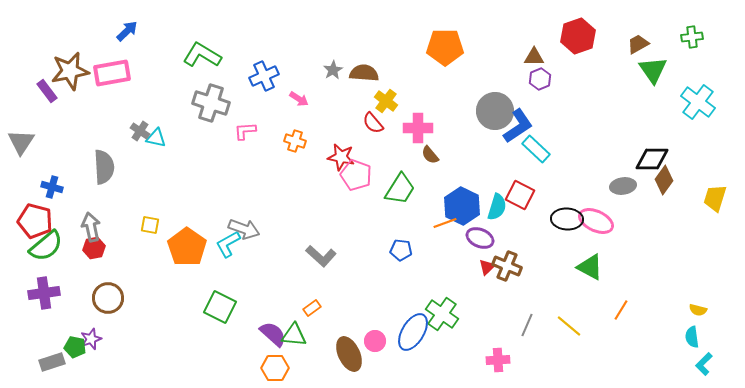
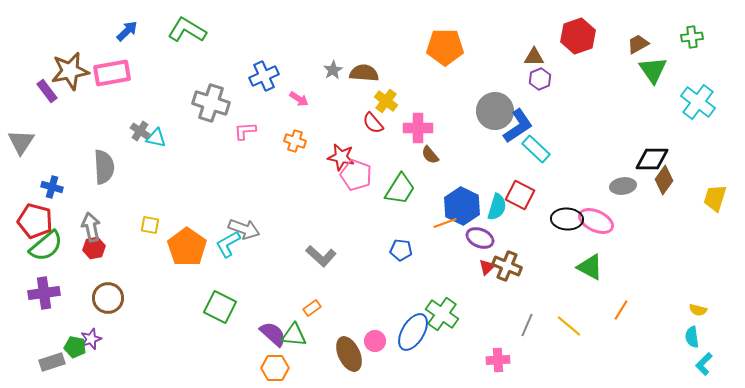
green L-shape at (202, 55): moved 15 px left, 25 px up
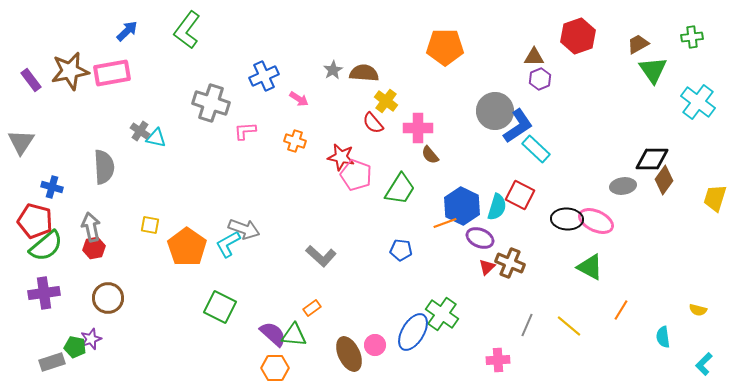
green L-shape at (187, 30): rotated 84 degrees counterclockwise
purple rectangle at (47, 91): moved 16 px left, 11 px up
brown cross at (507, 266): moved 3 px right, 3 px up
cyan semicircle at (692, 337): moved 29 px left
pink circle at (375, 341): moved 4 px down
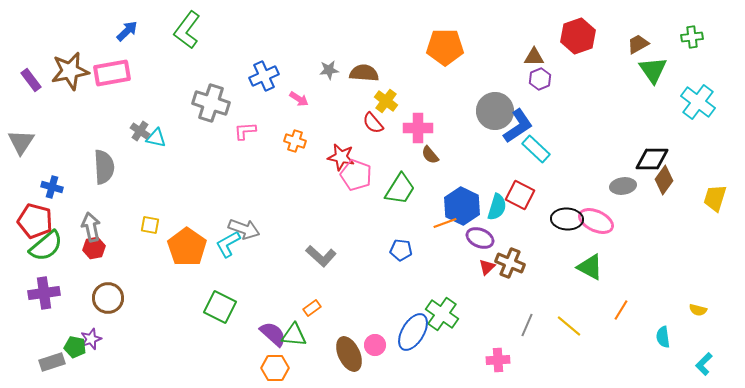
gray star at (333, 70): moved 4 px left; rotated 24 degrees clockwise
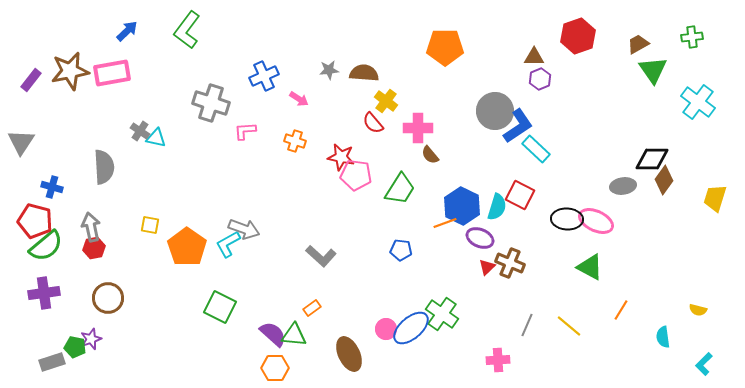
purple rectangle at (31, 80): rotated 75 degrees clockwise
pink pentagon at (356, 175): rotated 12 degrees counterclockwise
blue ellipse at (413, 332): moved 2 px left, 4 px up; rotated 18 degrees clockwise
pink circle at (375, 345): moved 11 px right, 16 px up
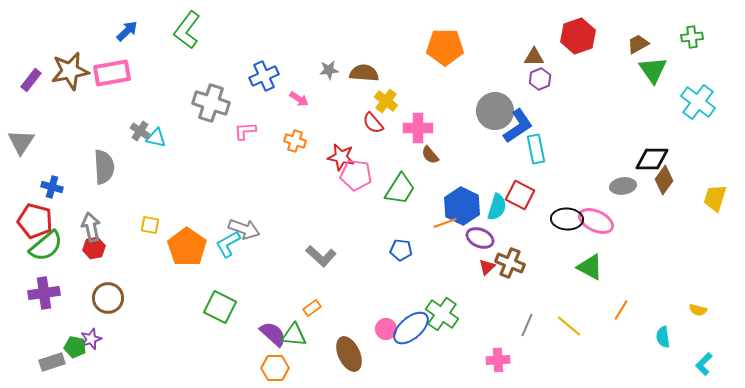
cyan rectangle at (536, 149): rotated 36 degrees clockwise
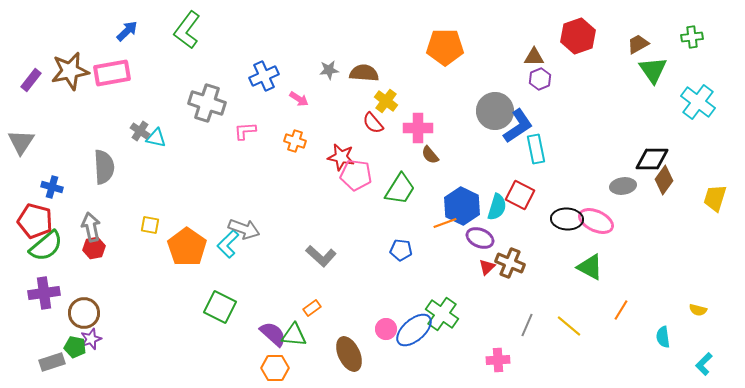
gray cross at (211, 103): moved 4 px left
cyan L-shape at (228, 244): rotated 16 degrees counterclockwise
brown circle at (108, 298): moved 24 px left, 15 px down
blue ellipse at (411, 328): moved 3 px right, 2 px down
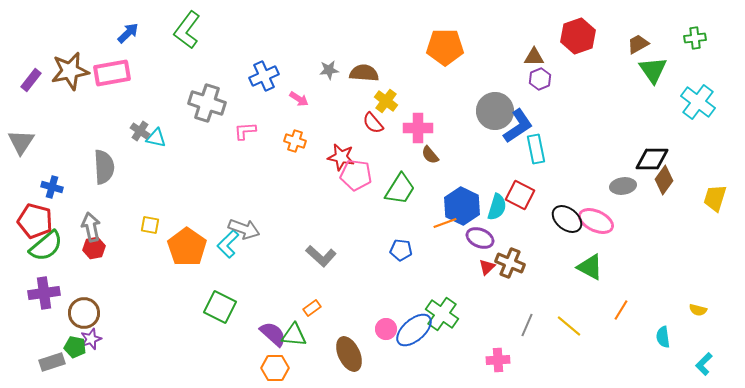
blue arrow at (127, 31): moved 1 px right, 2 px down
green cross at (692, 37): moved 3 px right, 1 px down
black ellipse at (567, 219): rotated 36 degrees clockwise
